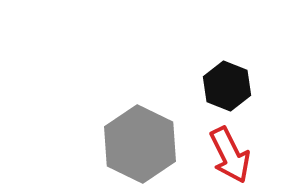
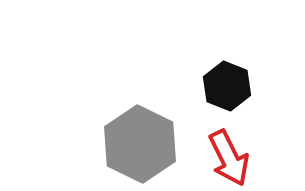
red arrow: moved 1 px left, 3 px down
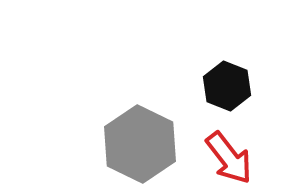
red arrow: rotated 12 degrees counterclockwise
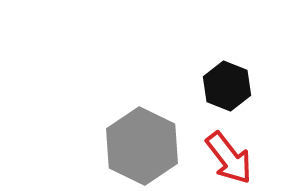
gray hexagon: moved 2 px right, 2 px down
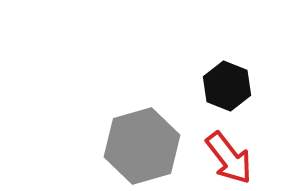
gray hexagon: rotated 18 degrees clockwise
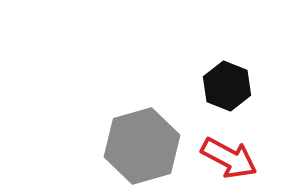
red arrow: rotated 24 degrees counterclockwise
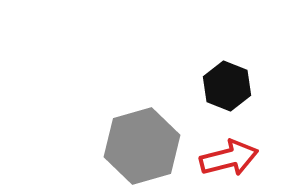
red arrow: rotated 42 degrees counterclockwise
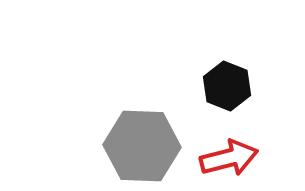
gray hexagon: rotated 18 degrees clockwise
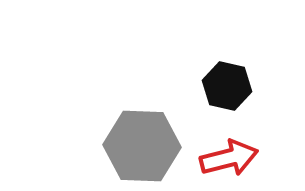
black hexagon: rotated 9 degrees counterclockwise
